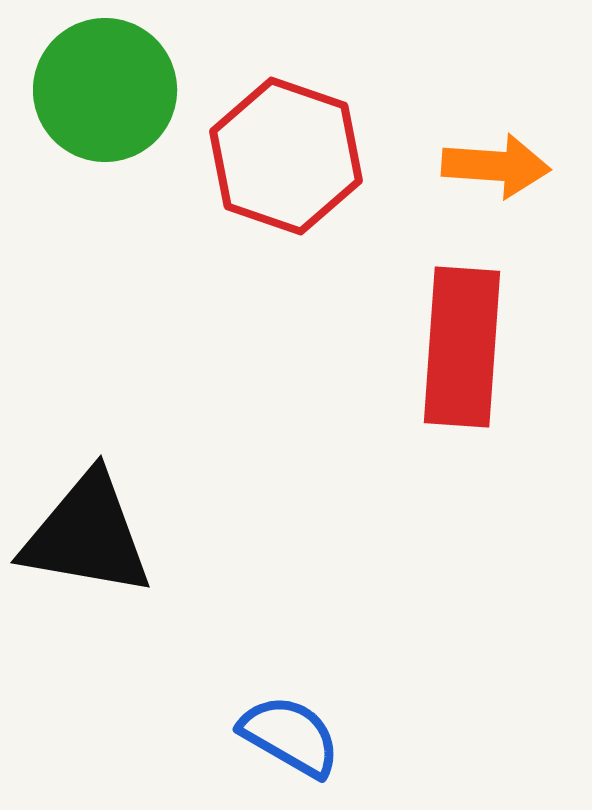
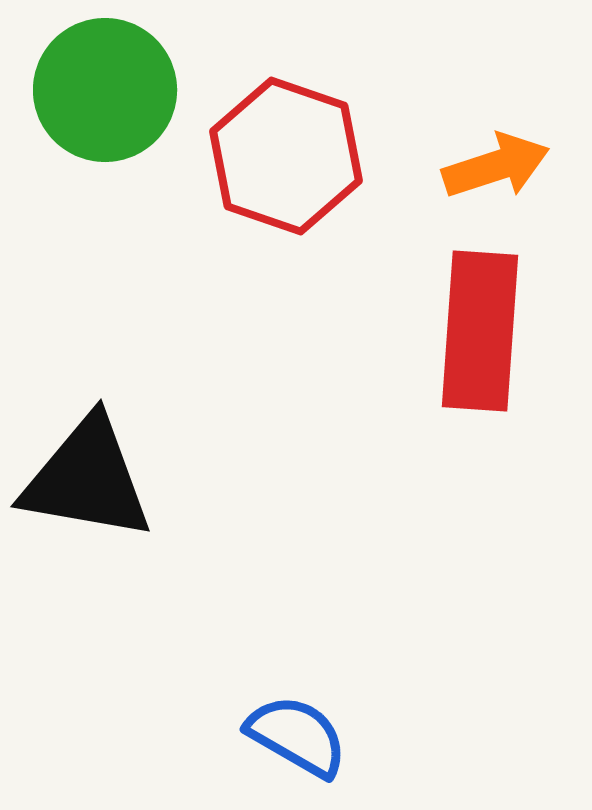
orange arrow: rotated 22 degrees counterclockwise
red rectangle: moved 18 px right, 16 px up
black triangle: moved 56 px up
blue semicircle: moved 7 px right
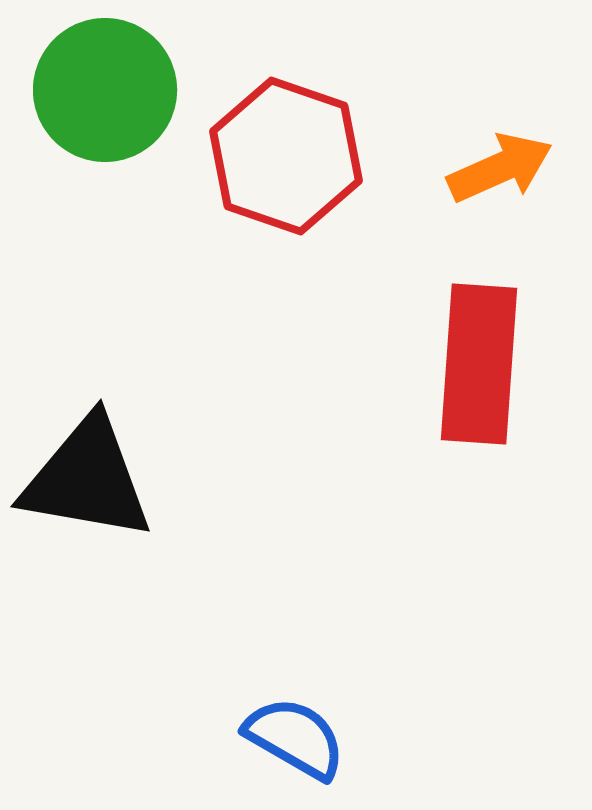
orange arrow: moved 4 px right, 2 px down; rotated 6 degrees counterclockwise
red rectangle: moved 1 px left, 33 px down
blue semicircle: moved 2 px left, 2 px down
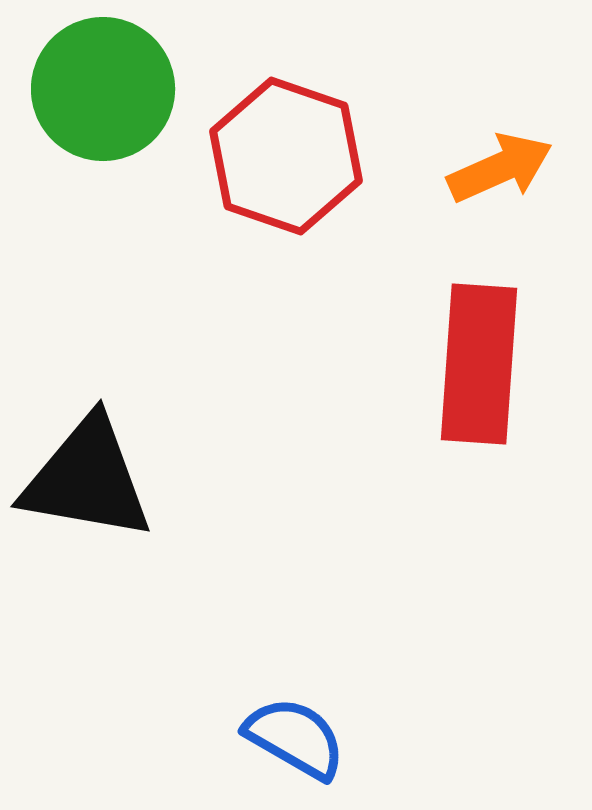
green circle: moved 2 px left, 1 px up
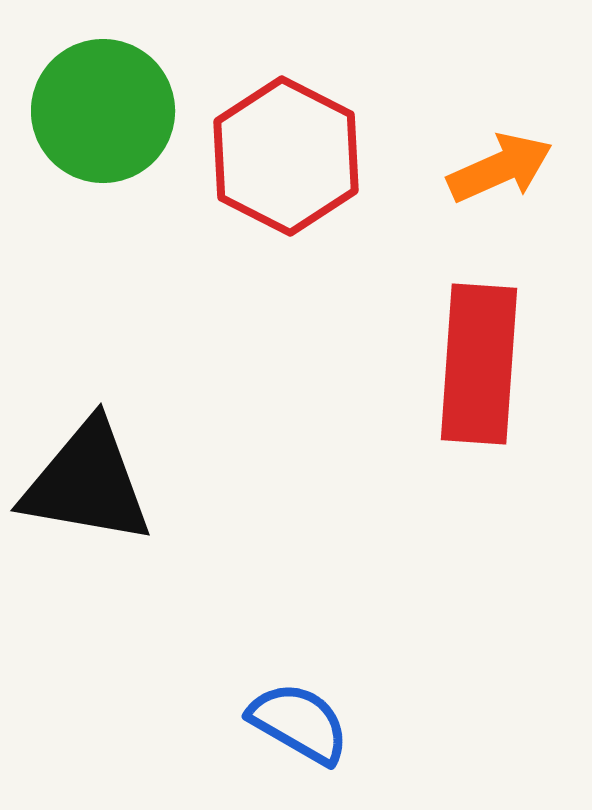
green circle: moved 22 px down
red hexagon: rotated 8 degrees clockwise
black triangle: moved 4 px down
blue semicircle: moved 4 px right, 15 px up
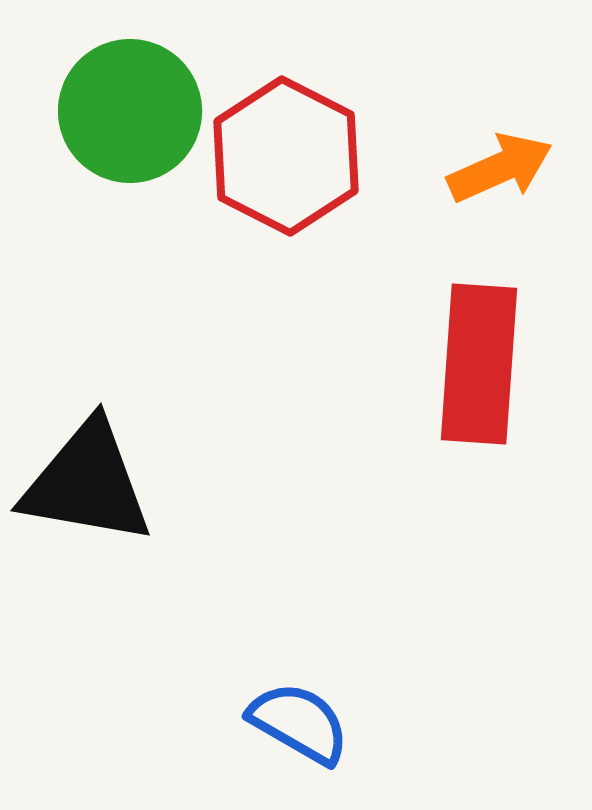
green circle: moved 27 px right
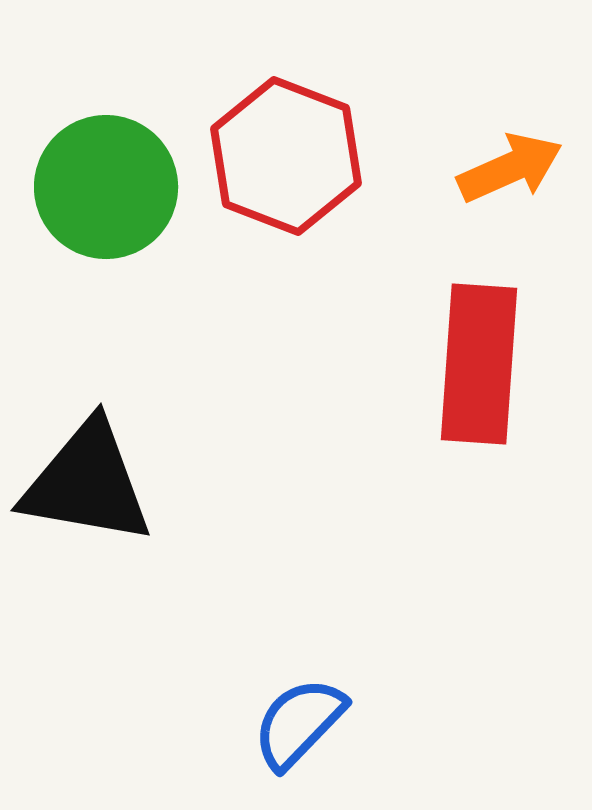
green circle: moved 24 px left, 76 px down
red hexagon: rotated 6 degrees counterclockwise
orange arrow: moved 10 px right
blue semicircle: rotated 76 degrees counterclockwise
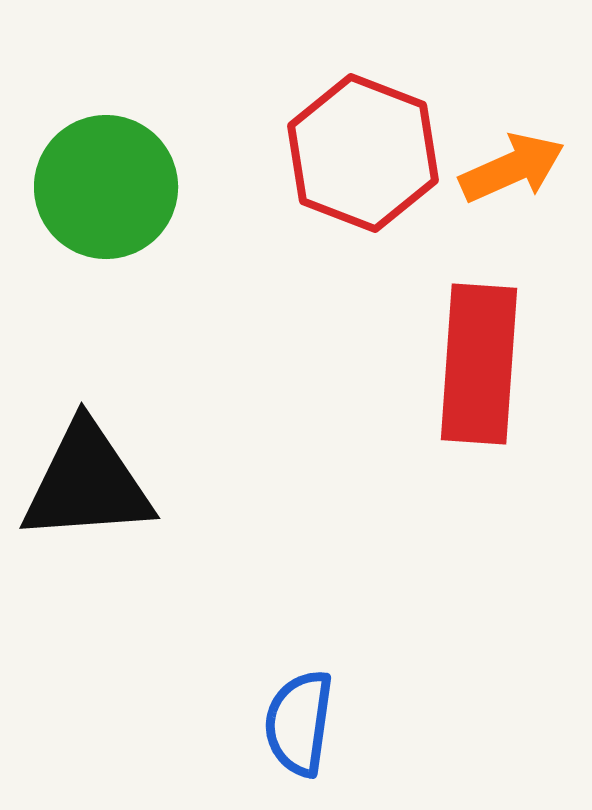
red hexagon: moved 77 px right, 3 px up
orange arrow: moved 2 px right
black triangle: rotated 14 degrees counterclockwise
blue semicircle: rotated 36 degrees counterclockwise
